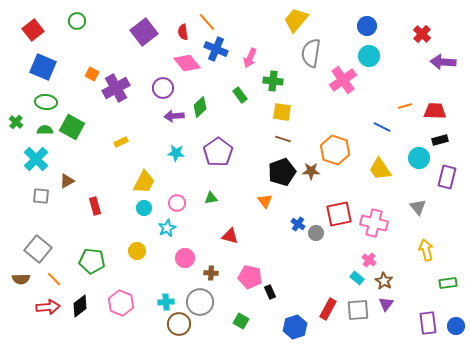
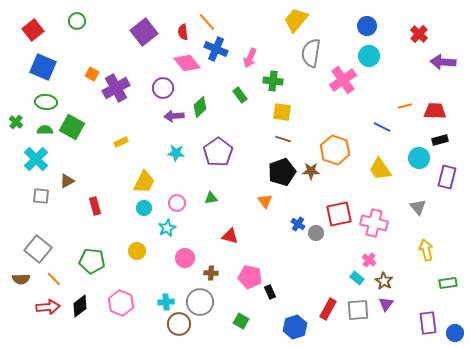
red cross at (422, 34): moved 3 px left
blue circle at (456, 326): moved 1 px left, 7 px down
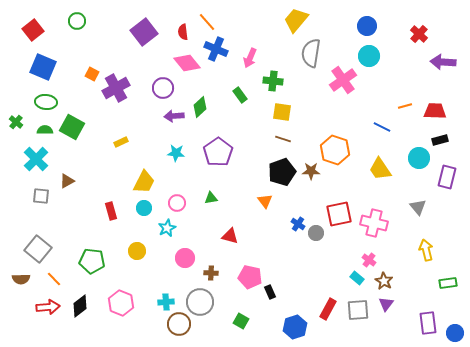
red rectangle at (95, 206): moved 16 px right, 5 px down
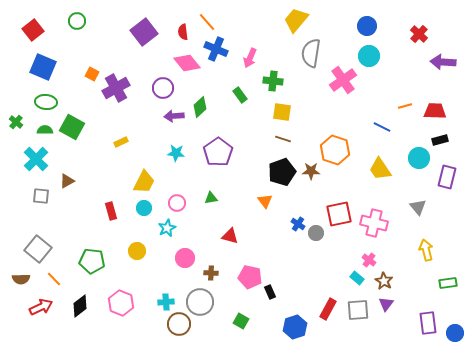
red arrow at (48, 307): moved 7 px left; rotated 20 degrees counterclockwise
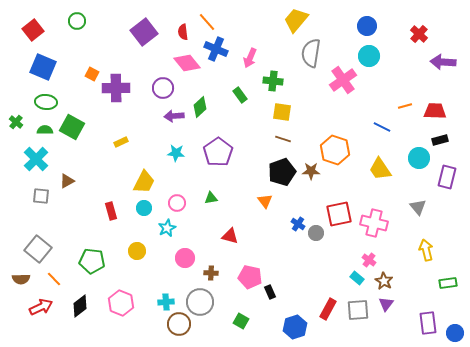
purple cross at (116, 88): rotated 28 degrees clockwise
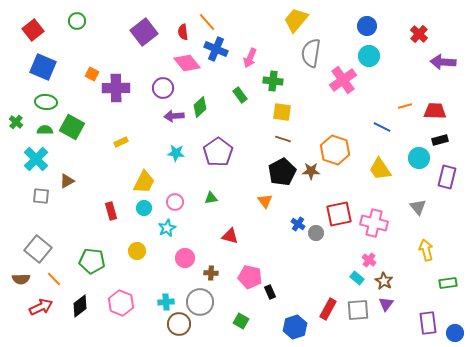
black pentagon at (282, 172): rotated 8 degrees counterclockwise
pink circle at (177, 203): moved 2 px left, 1 px up
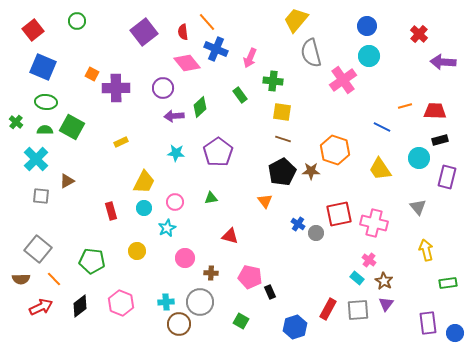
gray semicircle at (311, 53): rotated 24 degrees counterclockwise
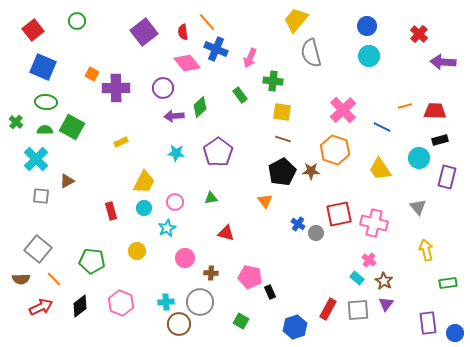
pink cross at (343, 80): moved 30 px down; rotated 8 degrees counterclockwise
red triangle at (230, 236): moved 4 px left, 3 px up
